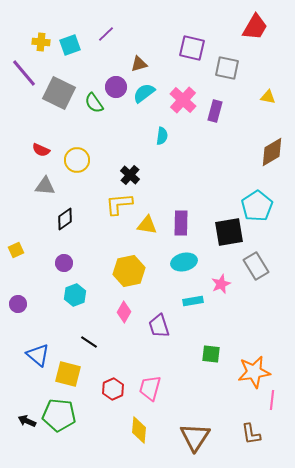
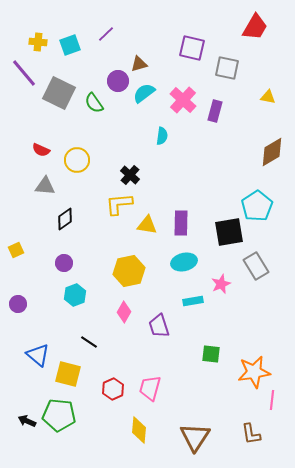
yellow cross at (41, 42): moved 3 px left
purple circle at (116, 87): moved 2 px right, 6 px up
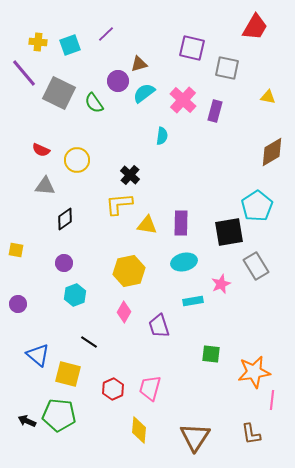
yellow square at (16, 250): rotated 35 degrees clockwise
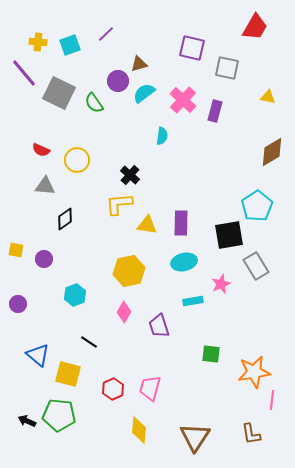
black square at (229, 232): moved 3 px down
purple circle at (64, 263): moved 20 px left, 4 px up
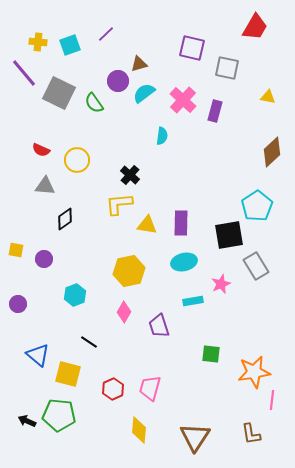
brown diamond at (272, 152): rotated 12 degrees counterclockwise
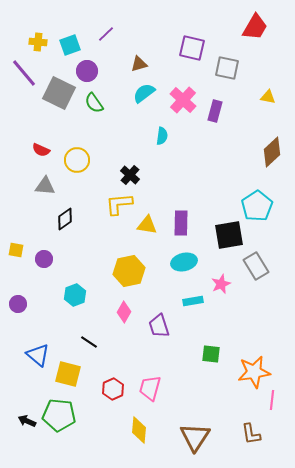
purple circle at (118, 81): moved 31 px left, 10 px up
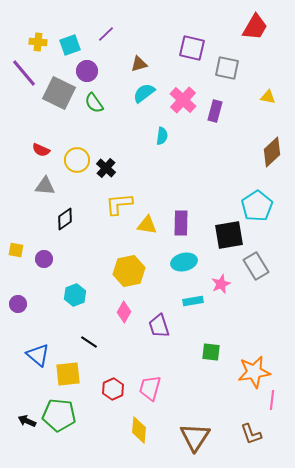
black cross at (130, 175): moved 24 px left, 7 px up
green square at (211, 354): moved 2 px up
yellow square at (68, 374): rotated 20 degrees counterclockwise
brown L-shape at (251, 434): rotated 10 degrees counterclockwise
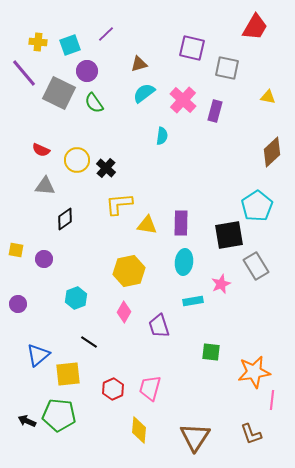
cyan ellipse at (184, 262): rotated 70 degrees counterclockwise
cyan hexagon at (75, 295): moved 1 px right, 3 px down
blue triangle at (38, 355): rotated 40 degrees clockwise
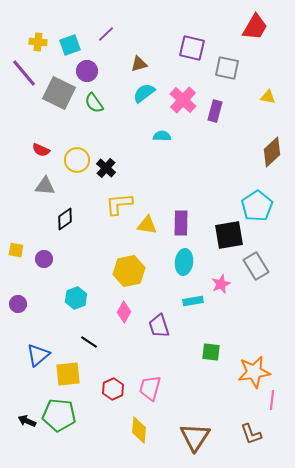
cyan semicircle at (162, 136): rotated 96 degrees counterclockwise
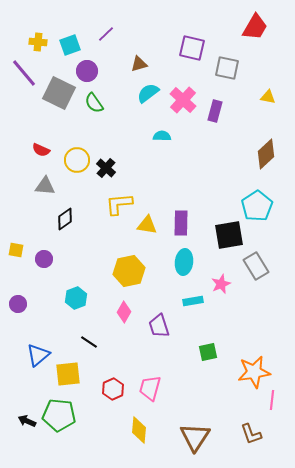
cyan semicircle at (144, 93): moved 4 px right
brown diamond at (272, 152): moved 6 px left, 2 px down
green square at (211, 352): moved 3 px left; rotated 18 degrees counterclockwise
